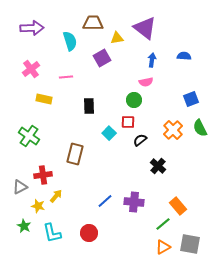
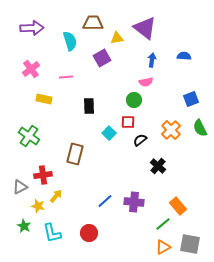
orange cross: moved 2 px left
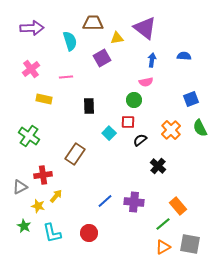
brown rectangle: rotated 20 degrees clockwise
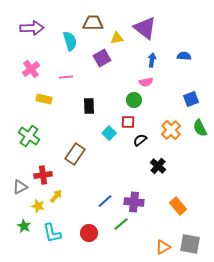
green line: moved 42 px left
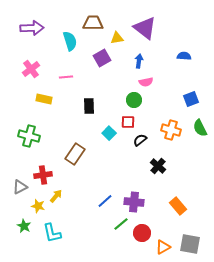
blue arrow: moved 13 px left, 1 px down
orange cross: rotated 30 degrees counterclockwise
green cross: rotated 20 degrees counterclockwise
red circle: moved 53 px right
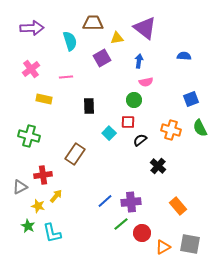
purple cross: moved 3 px left; rotated 12 degrees counterclockwise
green star: moved 4 px right
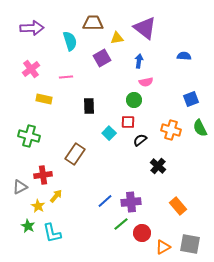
yellow star: rotated 16 degrees clockwise
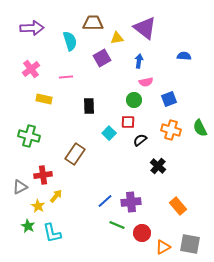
blue square: moved 22 px left
green line: moved 4 px left, 1 px down; rotated 63 degrees clockwise
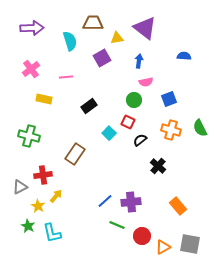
black rectangle: rotated 56 degrees clockwise
red square: rotated 24 degrees clockwise
red circle: moved 3 px down
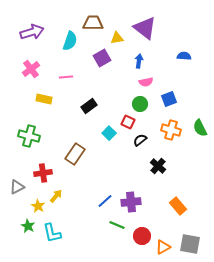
purple arrow: moved 4 px down; rotated 15 degrees counterclockwise
cyan semicircle: rotated 36 degrees clockwise
green circle: moved 6 px right, 4 px down
red cross: moved 2 px up
gray triangle: moved 3 px left
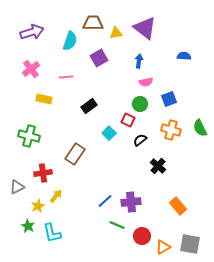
yellow triangle: moved 1 px left, 5 px up
purple square: moved 3 px left
red square: moved 2 px up
yellow star: rotated 16 degrees clockwise
